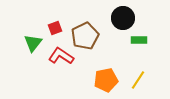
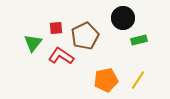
red square: moved 1 px right; rotated 16 degrees clockwise
green rectangle: rotated 14 degrees counterclockwise
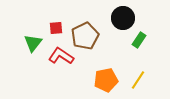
green rectangle: rotated 42 degrees counterclockwise
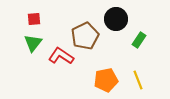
black circle: moved 7 px left, 1 px down
red square: moved 22 px left, 9 px up
yellow line: rotated 54 degrees counterclockwise
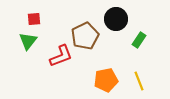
green triangle: moved 5 px left, 2 px up
red L-shape: rotated 125 degrees clockwise
yellow line: moved 1 px right, 1 px down
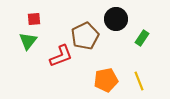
green rectangle: moved 3 px right, 2 px up
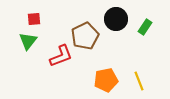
green rectangle: moved 3 px right, 11 px up
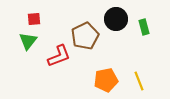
green rectangle: moved 1 px left; rotated 49 degrees counterclockwise
red L-shape: moved 2 px left
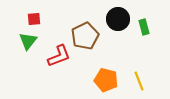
black circle: moved 2 px right
orange pentagon: rotated 25 degrees clockwise
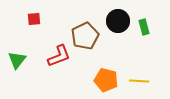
black circle: moved 2 px down
green triangle: moved 11 px left, 19 px down
yellow line: rotated 66 degrees counterclockwise
